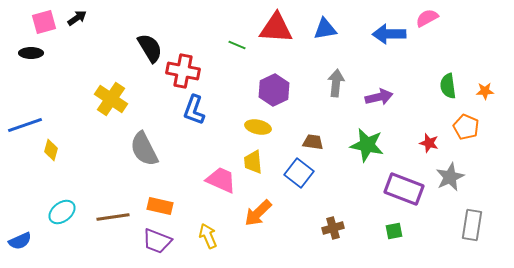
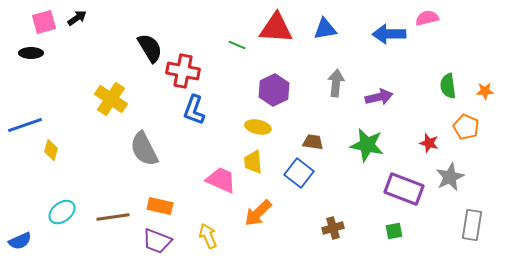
pink semicircle: rotated 15 degrees clockwise
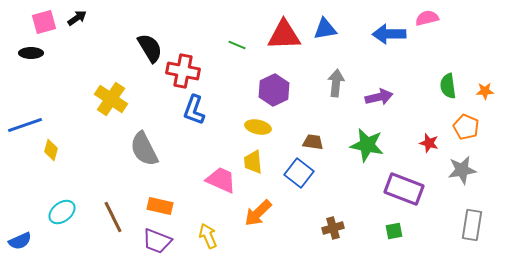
red triangle: moved 8 px right, 7 px down; rotated 6 degrees counterclockwise
gray star: moved 12 px right, 7 px up; rotated 16 degrees clockwise
brown line: rotated 72 degrees clockwise
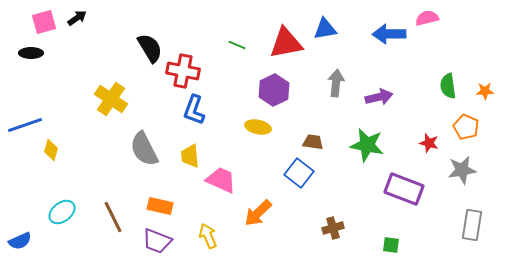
red triangle: moved 2 px right, 8 px down; rotated 9 degrees counterclockwise
yellow trapezoid: moved 63 px left, 6 px up
green square: moved 3 px left, 14 px down; rotated 18 degrees clockwise
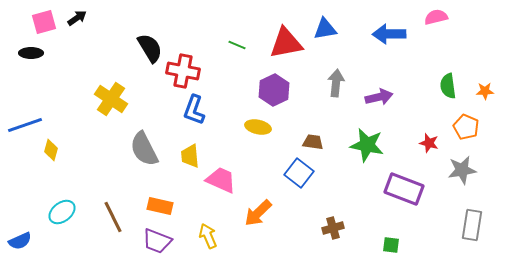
pink semicircle: moved 9 px right, 1 px up
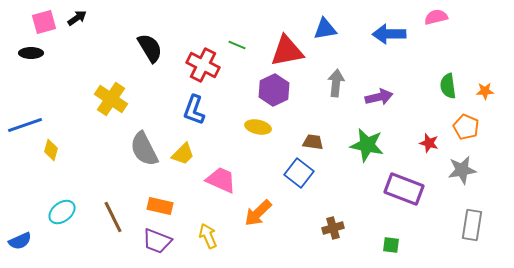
red triangle: moved 1 px right, 8 px down
red cross: moved 20 px right, 6 px up; rotated 16 degrees clockwise
yellow trapezoid: moved 7 px left, 2 px up; rotated 130 degrees counterclockwise
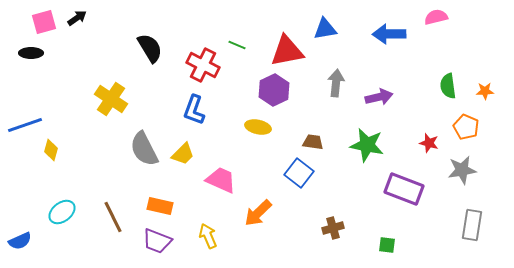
green square: moved 4 px left
